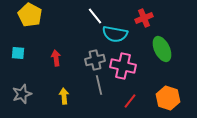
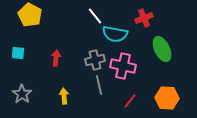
red arrow: rotated 14 degrees clockwise
gray star: rotated 18 degrees counterclockwise
orange hexagon: moved 1 px left; rotated 15 degrees counterclockwise
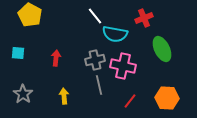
gray star: moved 1 px right
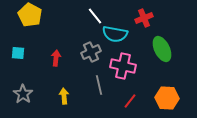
gray cross: moved 4 px left, 8 px up; rotated 12 degrees counterclockwise
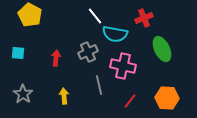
gray cross: moved 3 px left
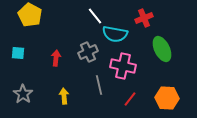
red line: moved 2 px up
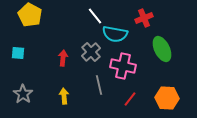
gray cross: moved 3 px right; rotated 18 degrees counterclockwise
red arrow: moved 7 px right
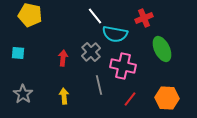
yellow pentagon: rotated 15 degrees counterclockwise
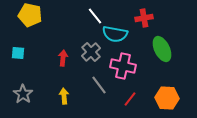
red cross: rotated 12 degrees clockwise
gray line: rotated 24 degrees counterclockwise
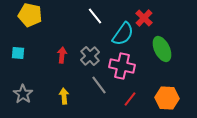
red cross: rotated 36 degrees counterclockwise
cyan semicircle: moved 8 px right; rotated 65 degrees counterclockwise
gray cross: moved 1 px left, 4 px down
red arrow: moved 1 px left, 3 px up
pink cross: moved 1 px left
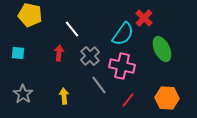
white line: moved 23 px left, 13 px down
red arrow: moved 3 px left, 2 px up
red line: moved 2 px left, 1 px down
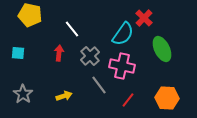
yellow arrow: rotated 77 degrees clockwise
